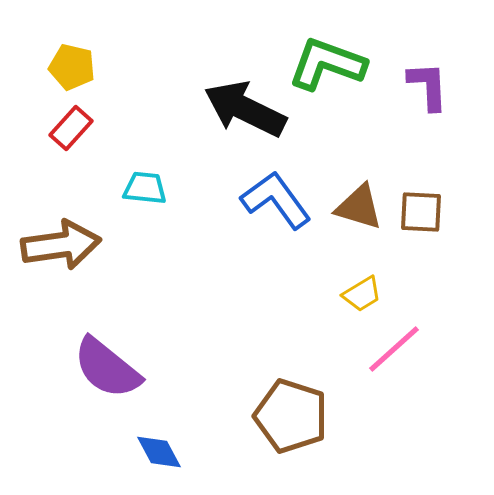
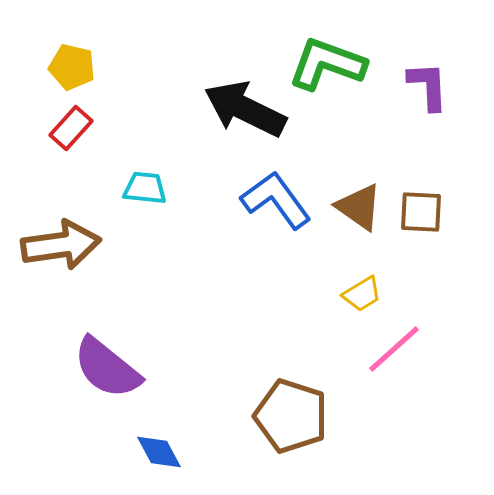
brown triangle: rotated 18 degrees clockwise
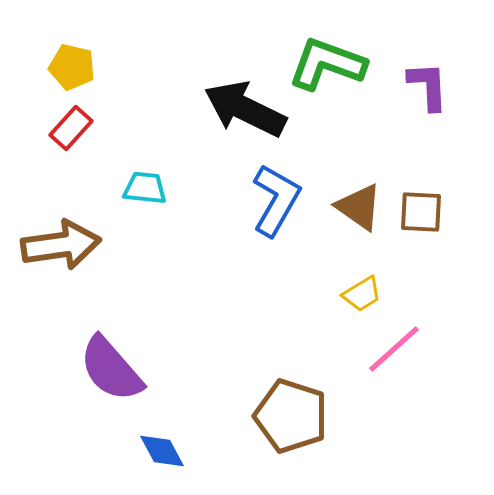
blue L-shape: rotated 66 degrees clockwise
purple semicircle: moved 4 px right, 1 px down; rotated 10 degrees clockwise
blue diamond: moved 3 px right, 1 px up
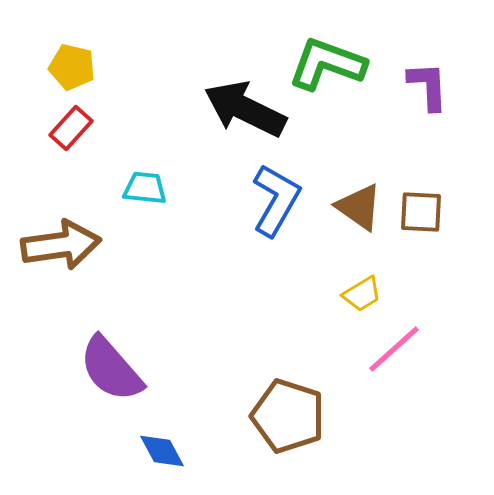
brown pentagon: moved 3 px left
